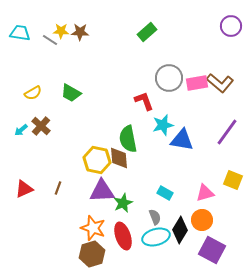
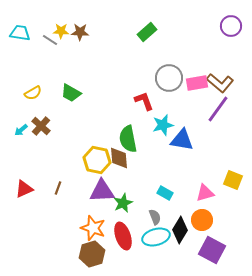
purple line: moved 9 px left, 23 px up
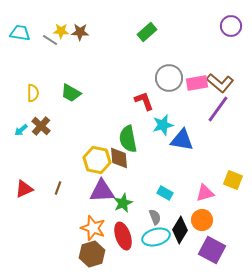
yellow semicircle: rotated 60 degrees counterclockwise
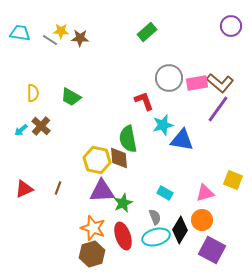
brown star: moved 6 px down
green trapezoid: moved 4 px down
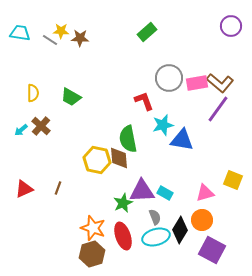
purple triangle: moved 40 px right
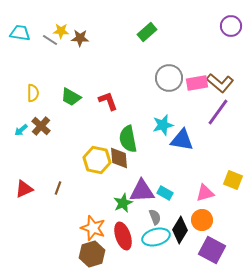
red L-shape: moved 36 px left
purple line: moved 3 px down
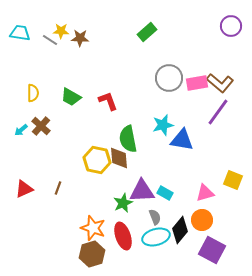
black diamond: rotated 8 degrees clockwise
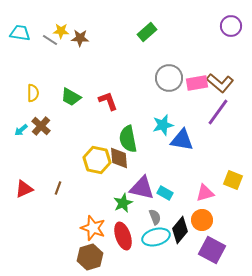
purple triangle: moved 3 px up; rotated 16 degrees clockwise
brown hexagon: moved 2 px left, 3 px down
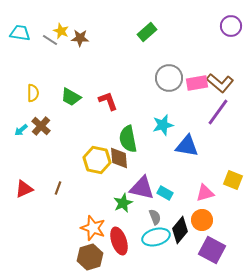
yellow star: rotated 21 degrees clockwise
blue triangle: moved 5 px right, 6 px down
red ellipse: moved 4 px left, 5 px down
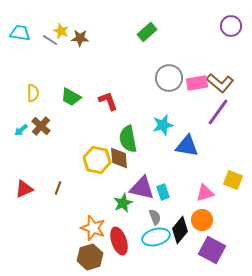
cyan rectangle: moved 2 px left, 1 px up; rotated 42 degrees clockwise
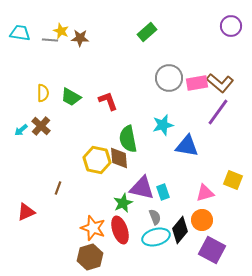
gray line: rotated 28 degrees counterclockwise
yellow semicircle: moved 10 px right
red triangle: moved 2 px right, 23 px down
red ellipse: moved 1 px right, 11 px up
